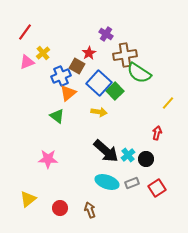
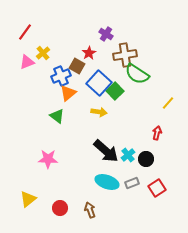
green semicircle: moved 2 px left, 1 px down
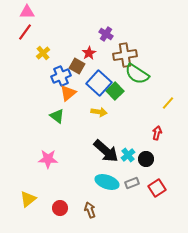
pink triangle: moved 50 px up; rotated 21 degrees clockwise
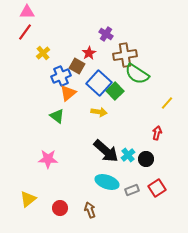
yellow line: moved 1 px left
gray rectangle: moved 7 px down
